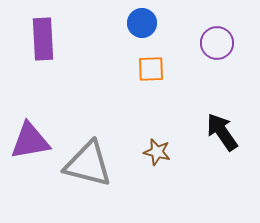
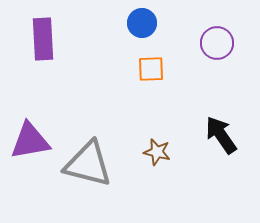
black arrow: moved 1 px left, 3 px down
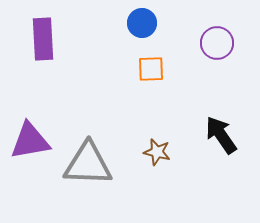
gray triangle: rotated 12 degrees counterclockwise
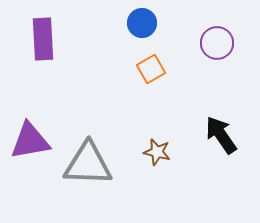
orange square: rotated 28 degrees counterclockwise
